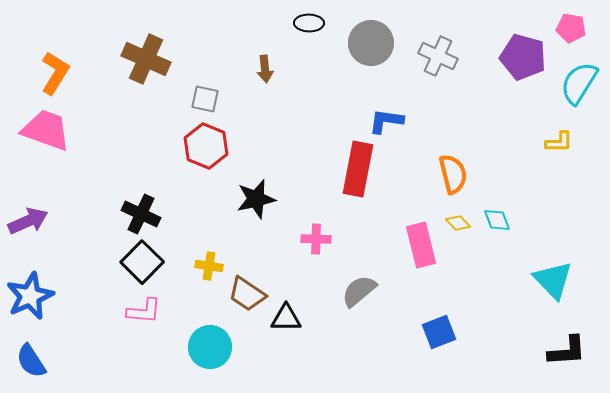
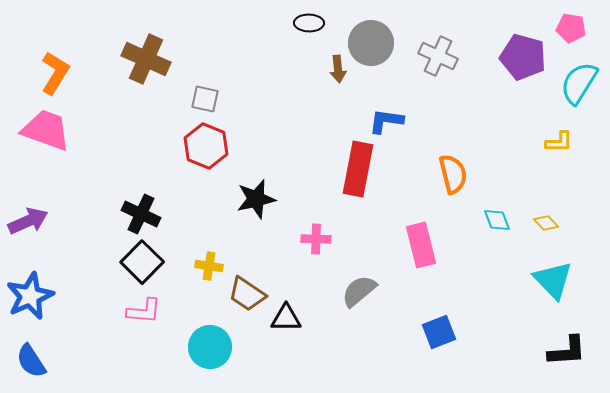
brown arrow: moved 73 px right
yellow diamond: moved 88 px right
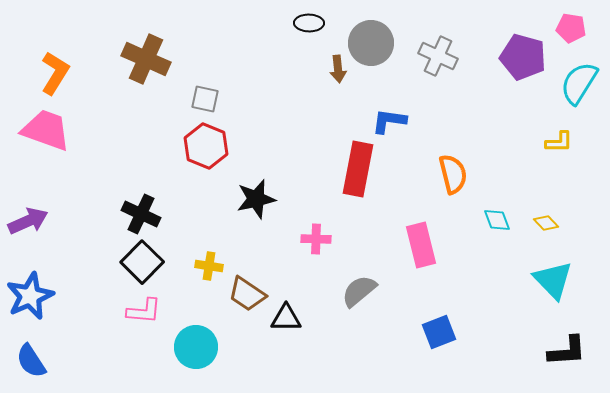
blue L-shape: moved 3 px right
cyan circle: moved 14 px left
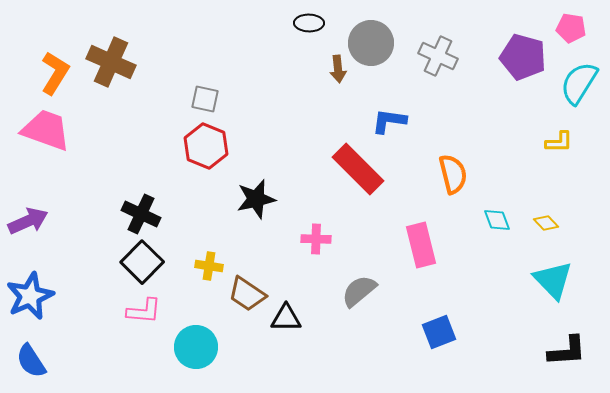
brown cross: moved 35 px left, 3 px down
red rectangle: rotated 56 degrees counterclockwise
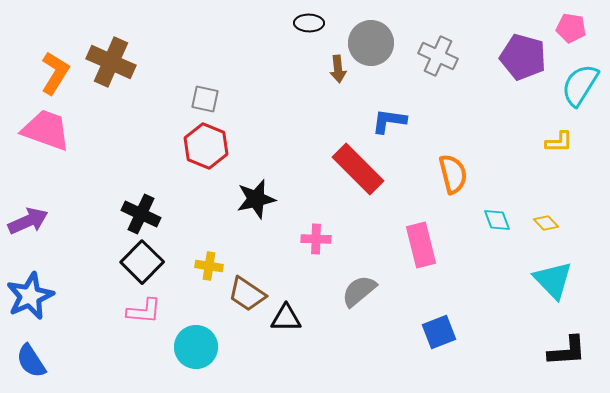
cyan semicircle: moved 1 px right, 2 px down
